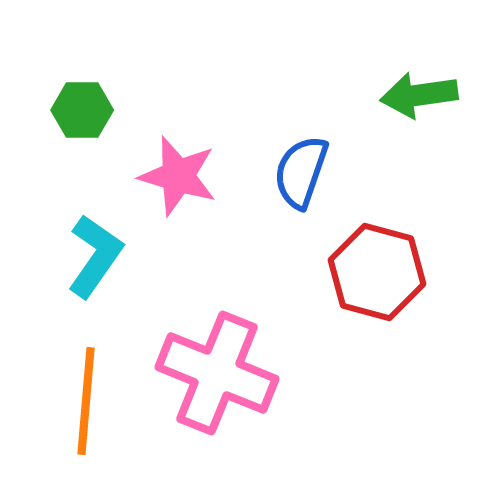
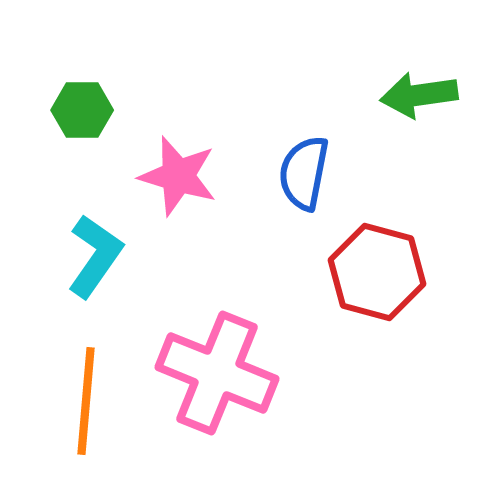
blue semicircle: moved 3 px right, 1 px down; rotated 8 degrees counterclockwise
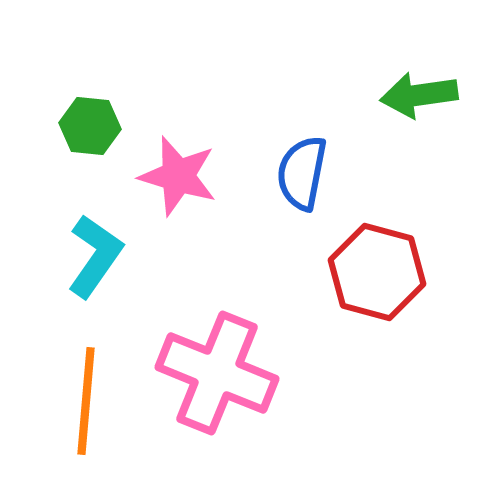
green hexagon: moved 8 px right, 16 px down; rotated 6 degrees clockwise
blue semicircle: moved 2 px left
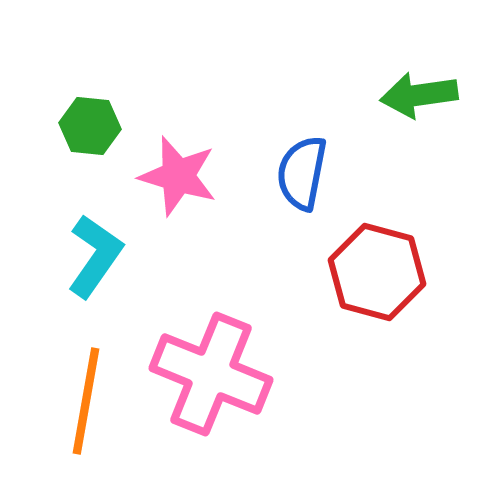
pink cross: moved 6 px left, 1 px down
orange line: rotated 5 degrees clockwise
